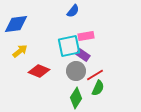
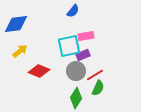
purple rectangle: rotated 56 degrees counterclockwise
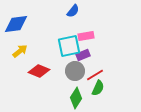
gray circle: moved 1 px left
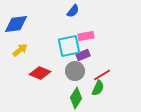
yellow arrow: moved 1 px up
red diamond: moved 1 px right, 2 px down
red line: moved 7 px right
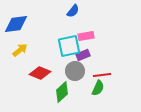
red line: rotated 24 degrees clockwise
green diamond: moved 14 px left, 6 px up; rotated 15 degrees clockwise
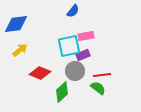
green semicircle: rotated 77 degrees counterclockwise
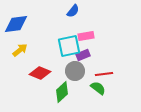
red line: moved 2 px right, 1 px up
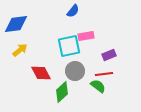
purple rectangle: moved 26 px right
red diamond: moved 1 px right; rotated 40 degrees clockwise
green semicircle: moved 2 px up
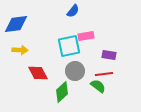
yellow arrow: rotated 42 degrees clockwise
purple rectangle: rotated 32 degrees clockwise
red diamond: moved 3 px left
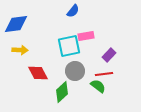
purple rectangle: rotated 56 degrees counterclockwise
